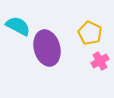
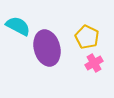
yellow pentagon: moved 3 px left, 4 px down
pink cross: moved 6 px left, 2 px down
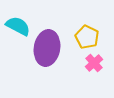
purple ellipse: rotated 24 degrees clockwise
pink cross: rotated 12 degrees counterclockwise
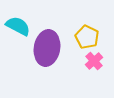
pink cross: moved 2 px up
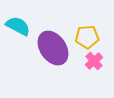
yellow pentagon: rotated 30 degrees counterclockwise
purple ellipse: moved 6 px right; rotated 44 degrees counterclockwise
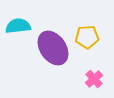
cyan semicircle: rotated 35 degrees counterclockwise
pink cross: moved 18 px down
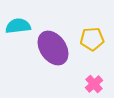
yellow pentagon: moved 5 px right, 2 px down
pink cross: moved 5 px down
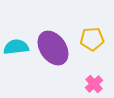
cyan semicircle: moved 2 px left, 21 px down
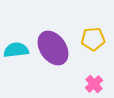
yellow pentagon: moved 1 px right
cyan semicircle: moved 3 px down
